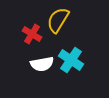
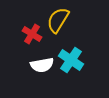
white semicircle: moved 1 px down
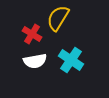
yellow semicircle: moved 2 px up
white semicircle: moved 7 px left, 4 px up
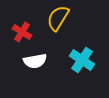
red cross: moved 10 px left, 2 px up
cyan cross: moved 11 px right
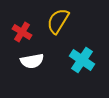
yellow semicircle: moved 3 px down
white semicircle: moved 3 px left
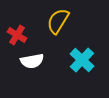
red cross: moved 5 px left, 3 px down
cyan cross: rotated 10 degrees clockwise
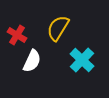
yellow semicircle: moved 7 px down
white semicircle: rotated 55 degrees counterclockwise
